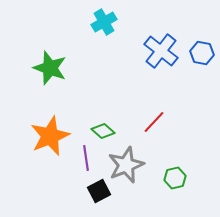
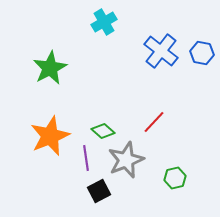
green star: rotated 24 degrees clockwise
gray star: moved 5 px up
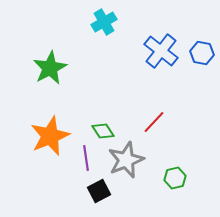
green diamond: rotated 15 degrees clockwise
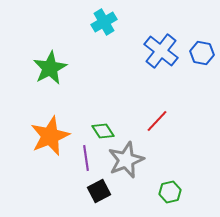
red line: moved 3 px right, 1 px up
green hexagon: moved 5 px left, 14 px down
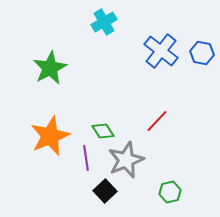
black square: moved 6 px right; rotated 15 degrees counterclockwise
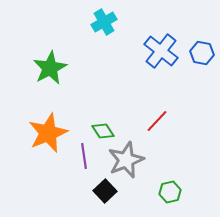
orange star: moved 2 px left, 3 px up
purple line: moved 2 px left, 2 px up
